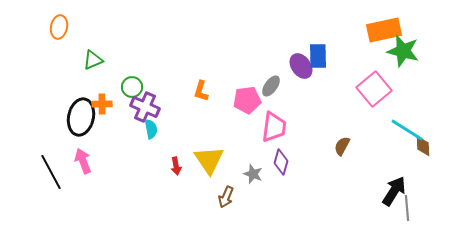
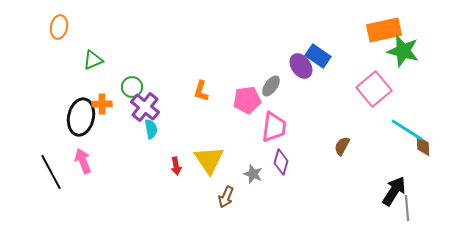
blue rectangle: rotated 55 degrees counterclockwise
purple cross: rotated 16 degrees clockwise
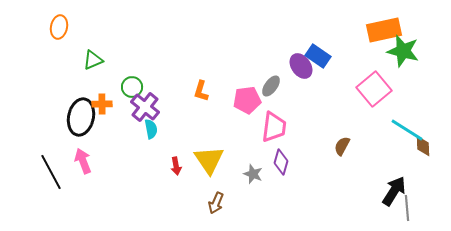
brown arrow: moved 10 px left, 6 px down
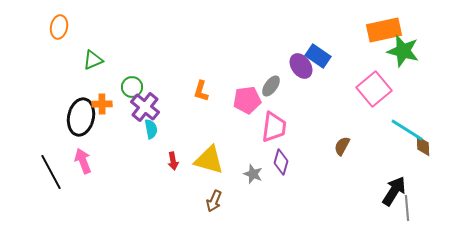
yellow triangle: rotated 40 degrees counterclockwise
red arrow: moved 3 px left, 5 px up
brown arrow: moved 2 px left, 2 px up
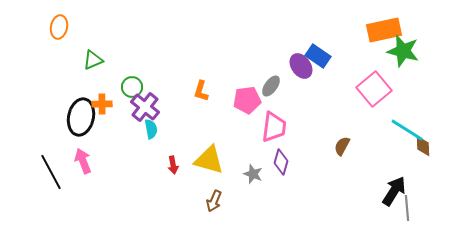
red arrow: moved 4 px down
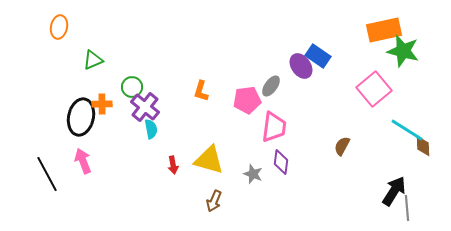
purple diamond: rotated 10 degrees counterclockwise
black line: moved 4 px left, 2 px down
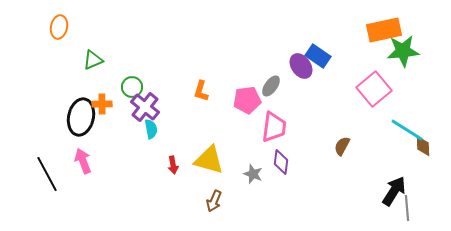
green star: rotated 20 degrees counterclockwise
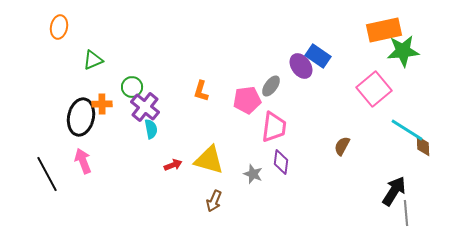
red arrow: rotated 102 degrees counterclockwise
gray line: moved 1 px left, 5 px down
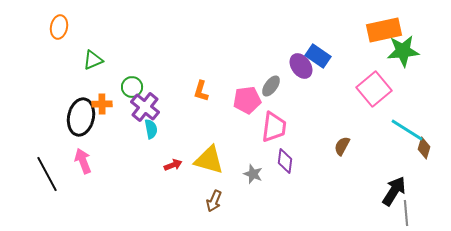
brown diamond: moved 1 px right, 2 px down; rotated 20 degrees clockwise
purple diamond: moved 4 px right, 1 px up
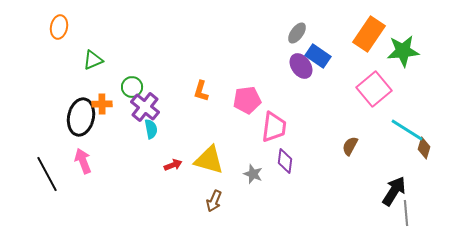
orange rectangle: moved 15 px left, 4 px down; rotated 44 degrees counterclockwise
gray ellipse: moved 26 px right, 53 px up
brown semicircle: moved 8 px right
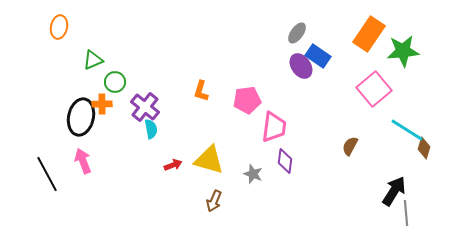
green circle: moved 17 px left, 5 px up
